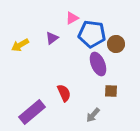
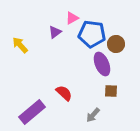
purple triangle: moved 3 px right, 6 px up
yellow arrow: rotated 78 degrees clockwise
purple ellipse: moved 4 px right
red semicircle: rotated 24 degrees counterclockwise
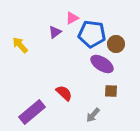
purple ellipse: rotated 35 degrees counterclockwise
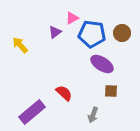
brown circle: moved 6 px right, 11 px up
gray arrow: rotated 21 degrees counterclockwise
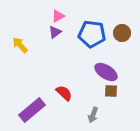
pink triangle: moved 14 px left, 2 px up
purple ellipse: moved 4 px right, 8 px down
purple rectangle: moved 2 px up
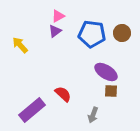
purple triangle: moved 1 px up
red semicircle: moved 1 px left, 1 px down
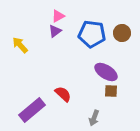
gray arrow: moved 1 px right, 3 px down
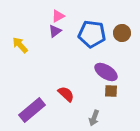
red semicircle: moved 3 px right
